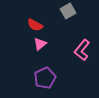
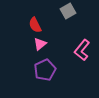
red semicircle: rotated 35 degrees clockwise
purple pentagon: moved 8 px up
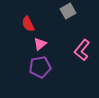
red semicircle: moved 7 px left, 1 px up
purple pentagon: moved 5 px left, 3 px up; rotated 15 degrees clockwise
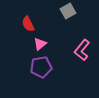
purple pentagon: moved 1 px right
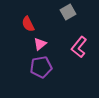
gray square: moved 1 px down
pink L-shape: moved 3 px left, 3 px up
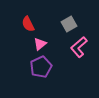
gray square: moved 1 px right, 12 px down
pink L-shape: rotated 10 degrees clockwise
purple pentagon: rotated 15 degrees counterclockwise
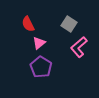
gray square: rotated 28 degrees counterclockwise
pink triangle: moved 1 px left, 1 px up
purple pentagon: rotated 15 degrees counterclockwise
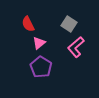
pink L-shape: moved 3 px left
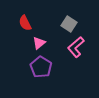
red semicircle: moved 3 px left, 1 px up
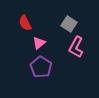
pink L-shape: rotated 20 degrees counterclockwise
